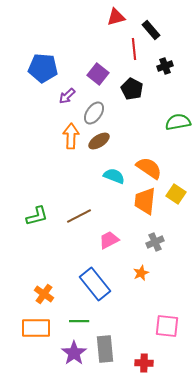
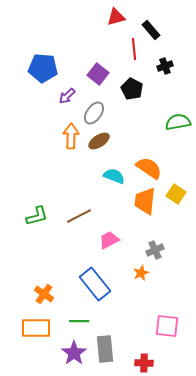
gray cross: moved 8 px down
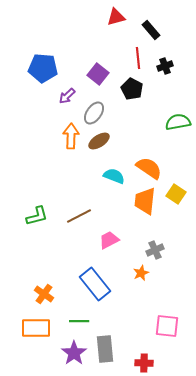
red line: moved 4 px right, 9 px down
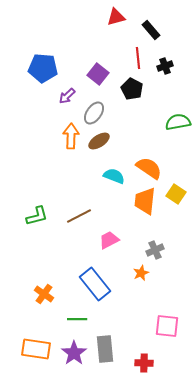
green line: moved 2 px left, 2 px up
orange rectangle: moved 21 px down; rotated 8 degrees clockwise
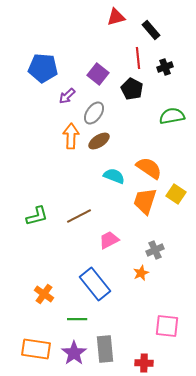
black cross: moved 1 px down
green semicircle: moved 6 px left, 6 px up
orange trapezoid: rotated 12 degrees clockwise
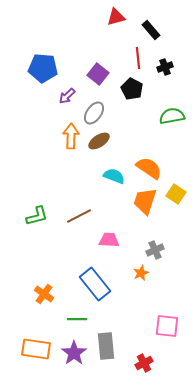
pink trapezoid: rotated 30 degrees clockwise
gray rectangle: moved 1 px right, 3 px up
red cross: rotated 30 degrees counterclockwise
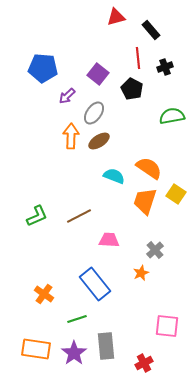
green L-shape: rotated 10 degrees counterclockwise
gray cross: rotated 18 degrees counterclockwise
green line: rotated 18 degrees counterclockwise
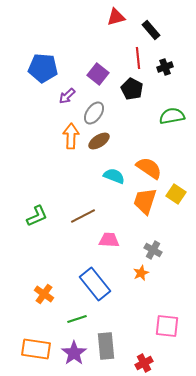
brown line: moved 4 px right
gray cross: moved 2 px left; rotated 18 degrees counterclockwise
